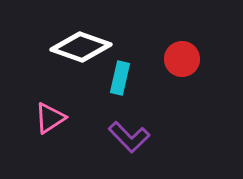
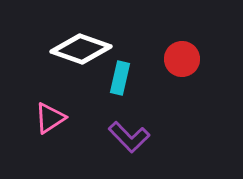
white diamond: moved 2 px down
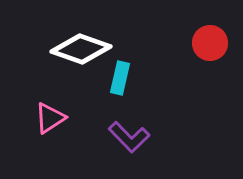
red circle: moved 28 px right, 16 px up
